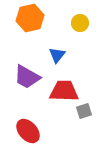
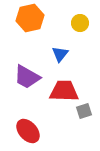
blue triangle: moved 3 px right, 1 px up
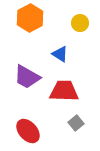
orange hexagon: rotated 16 degrees counterclockwise
blue triangle: rotated 36 degrees counterclockwise
gray square: moved 8 px left, 12 px down; rotated 21 degrees counterclockwise
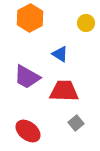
yellow circle: moved 6 px right
red ellipse: rotated 10 degrees counterclockwise
